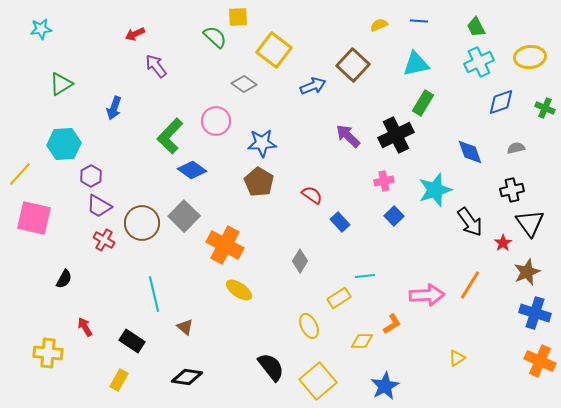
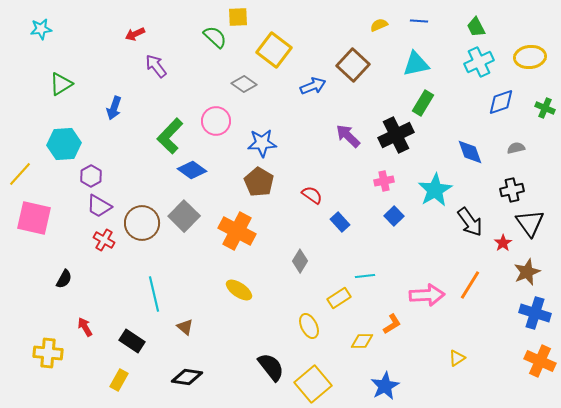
cyan star at (435, 190): rotated 12 degrees counterclockwise
orange cross at (225, 245): moved 12 px right, 14 px up
yellow square at (318, 381): moved 5 px left, 3 px down
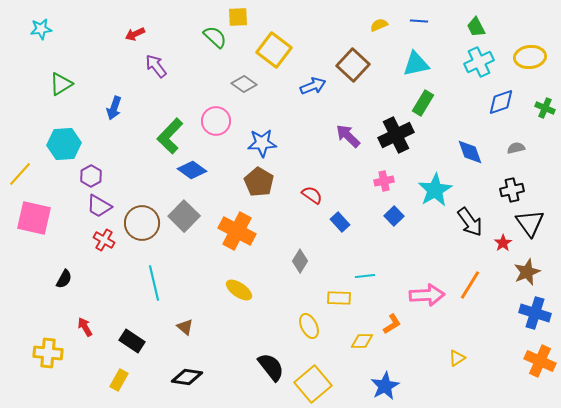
cyan line at (154, 294): moved 11 px up
yellow rectangle at (339, 298): rotated 35 degrees clockwise
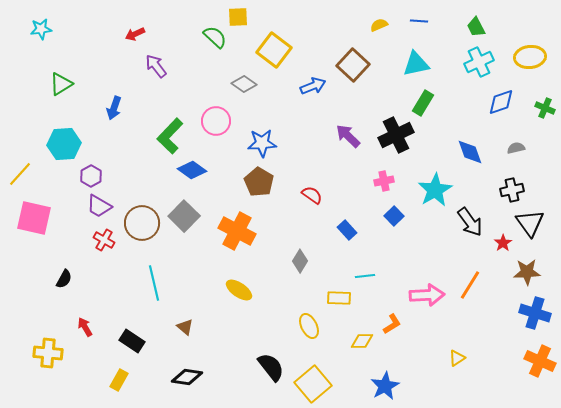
blue rectangle at (340, 222): moved 7 px right, 8 px down
brown star at (527, 272): rotated 20 degrees clockwise
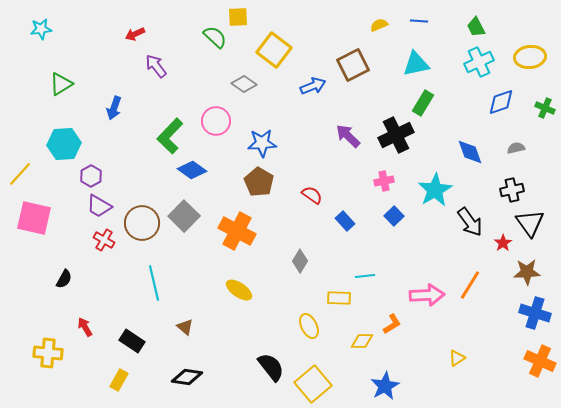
brown square at (353, 65): rotated 20 degrees clockwise
blue rectangle at (347, 230): moved 2 px left, 9 px up
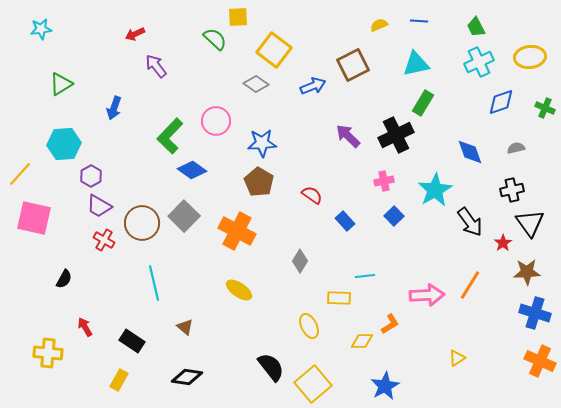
green semicircle at (215, 37): moved 2 px down
gray diamond at (244, 84): moved 12 px right
orange L-shape at (392, 324): moved 2 px left
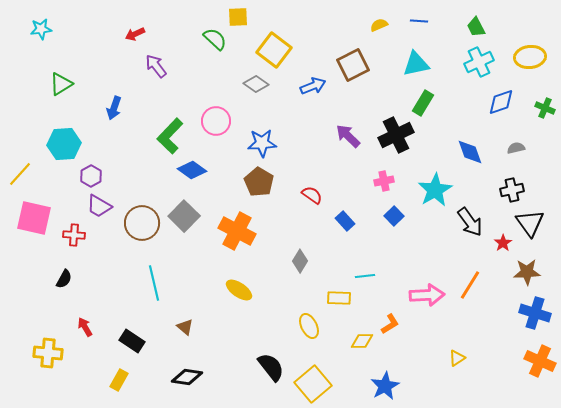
red cross at (104, 240): moved 30 px left, 5 px up; rotated 25 degrees counterclockwise
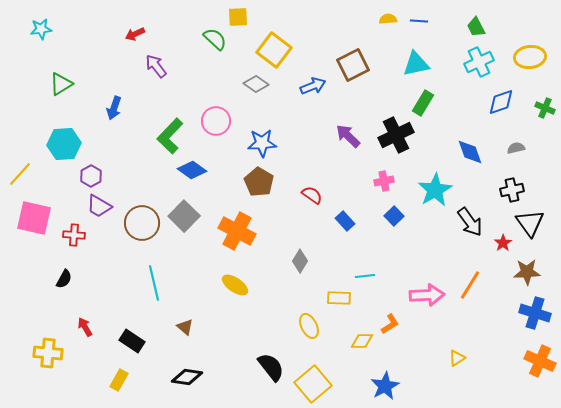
yellow semicircle at (379, 25): moved 9 px right, 6 px up; rotated 18 degrees clockwise
yellow ellipse at (239, 290): moved 4 px left, 5 px up
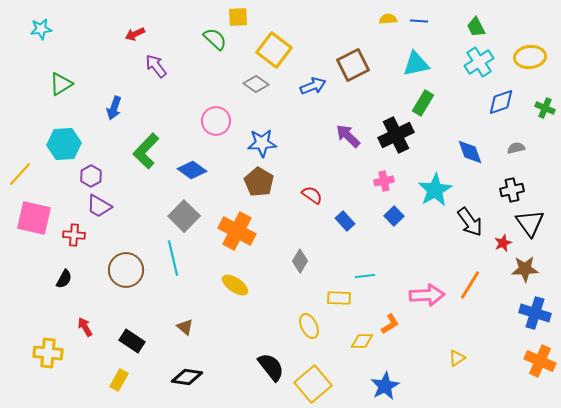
cyan cross at (479, 62): rotated 8 degrees counterclockwise
green L-shape at (170, 136): moved 24 px left, 15 px down
brown circle at (142, 223): moved 16 px left, 47 px down
red star at (503, 243): rotated 12 degrees clockwise
brown star at (527, 272): moved 2 px left, 3 px up
cyan line at (154, 283): moved 19 px right, 25 px up
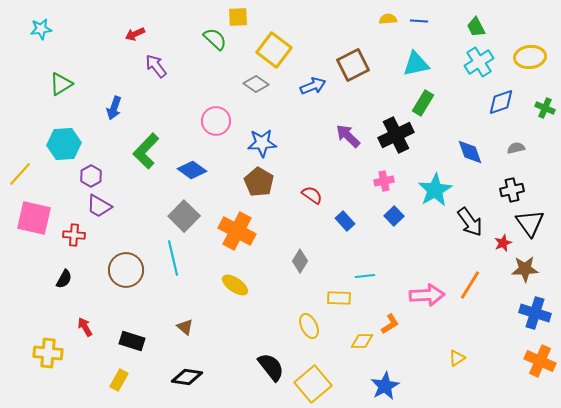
black rectangle at (132, 341): rotated 15 degrees counterclockwise
